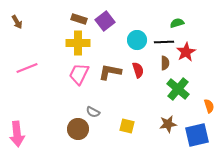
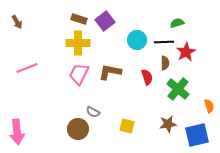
red semicircle: moved 9 px right, 7 px down
pink arrow: moved 2 px up
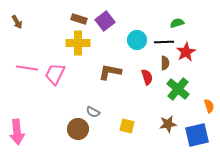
pink line: rotated 30 degrees clockwise
pink trapezoid: moved 24 px left
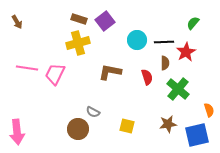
green semicircle: moved 16 px right; rotated 32 degrees counterclockwise
yellow cross: rotated 15 degrees counterclockwise
orange semicircle: moved 4 px down
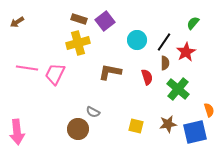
brown arrow: rotated 88 degrees clockwise
black line: rotated 54 degrees counterclockwise
yellow square: moved 9 px right
blue square: moved 2 px left, 3 px up
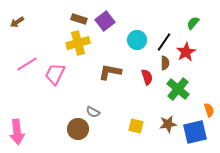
pink line: moved 4 px up; rotated 40 degrees counterclockwise
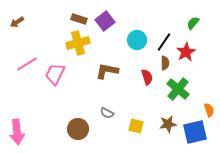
brown L-shape: moved 3 px left, 1 px up
gray semicircle: moved 14 px right, 1 px down
